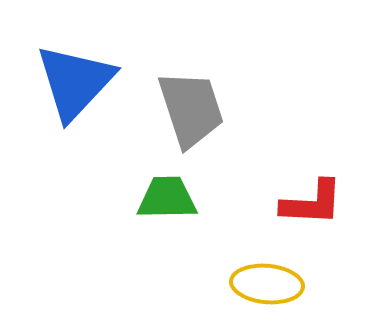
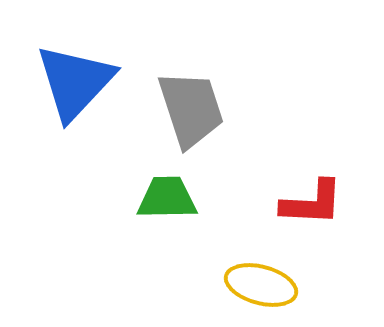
yellow ellipse: moved 6 px left, 1 px down; rotated 10 degrees clockwise
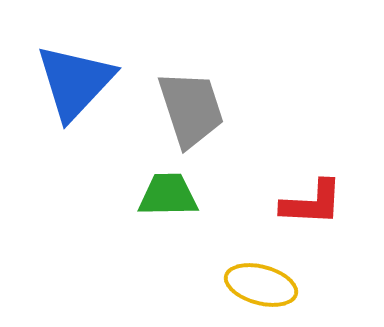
green trapezoid: moved 1 px right, 3 px up
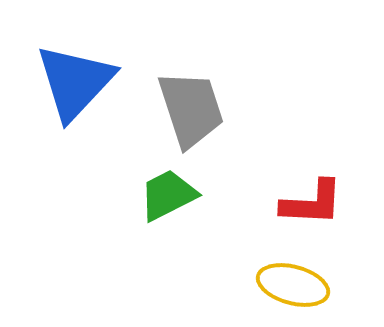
green trapezoid: rotated 26 degrees counterclockwise
yellow ellipse: moved 32 px right
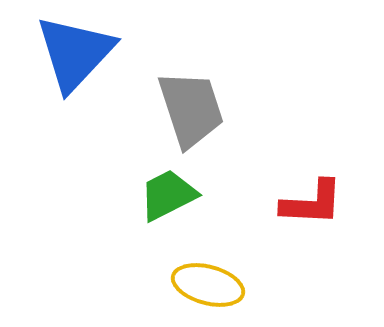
blue triangle: moved 29 px up
yellow ellipse: moved 85 px left
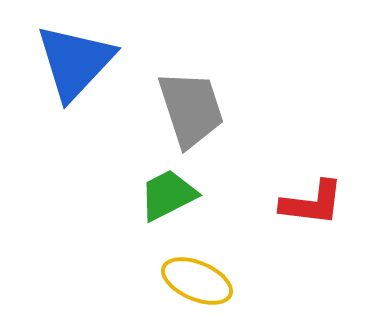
blue triangle: moved 9 px down
red L-shape: rotated 4 degrees clockwise
yellow ellipse: moved 11 px left, 4 px up; rotated 8 degrees clockwise
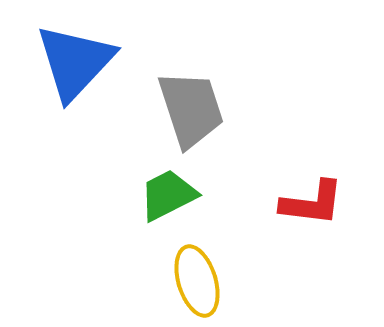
yellow ellipse: rotated 50 degrees clockwise
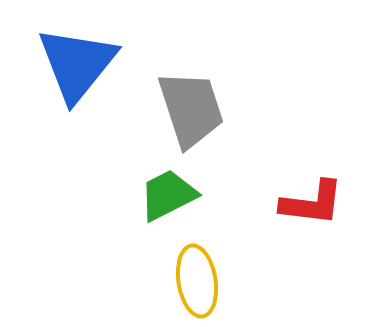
blue triangle: moved 2 px right, 2 px down; rotated 4 degrees counterclockwise
yellow ellipse: rotated 8 degrees clockwise
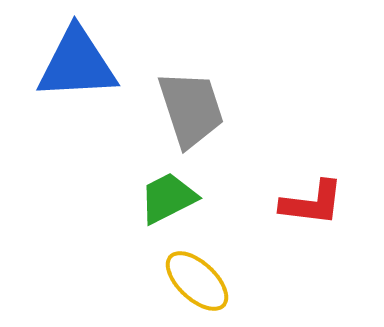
blue triangle: rotated 48 degrees clockwise
green trapezoid: moved 3 px down
yellow ellipse: rotated 38 degrees counterclockwise
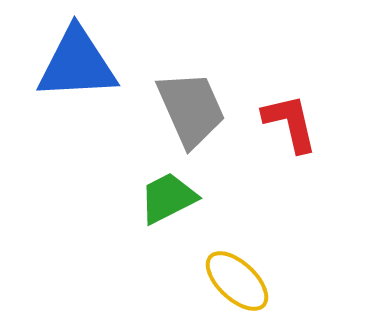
gray trapezoid: rotated 6 degrees counterclockwise
red L-shape: moved 22 px left, 80 px up; rotated 110 degrees counterclockwise
yellow ellipse: moved 40 px right
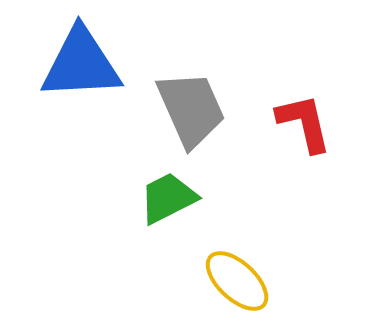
blue triangle: moved 4 px right
red L-shape: moved 14 px right
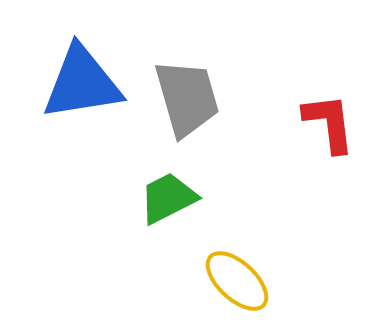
blue triangle: moved 1 px right, 19 px down; rotated 6 degrees counterclockwise
gray trapezoid: moved 4 px left, 11 px up; rotated 8 degrees clockwise
red L-shape: moved 25 px right; rotated 6 degrees clockwise
